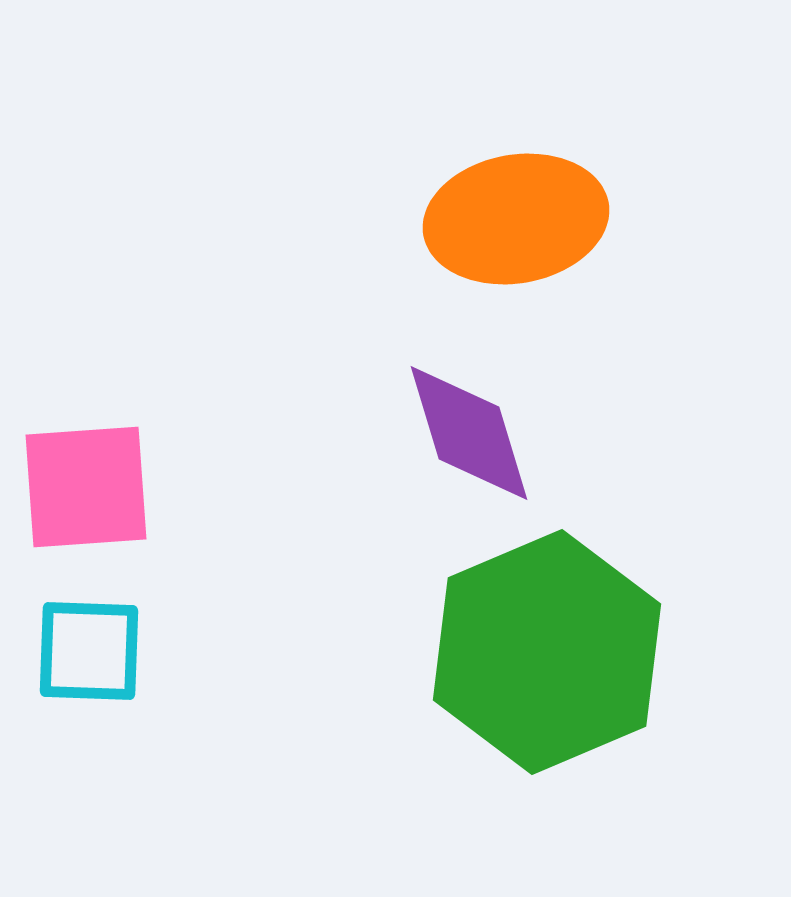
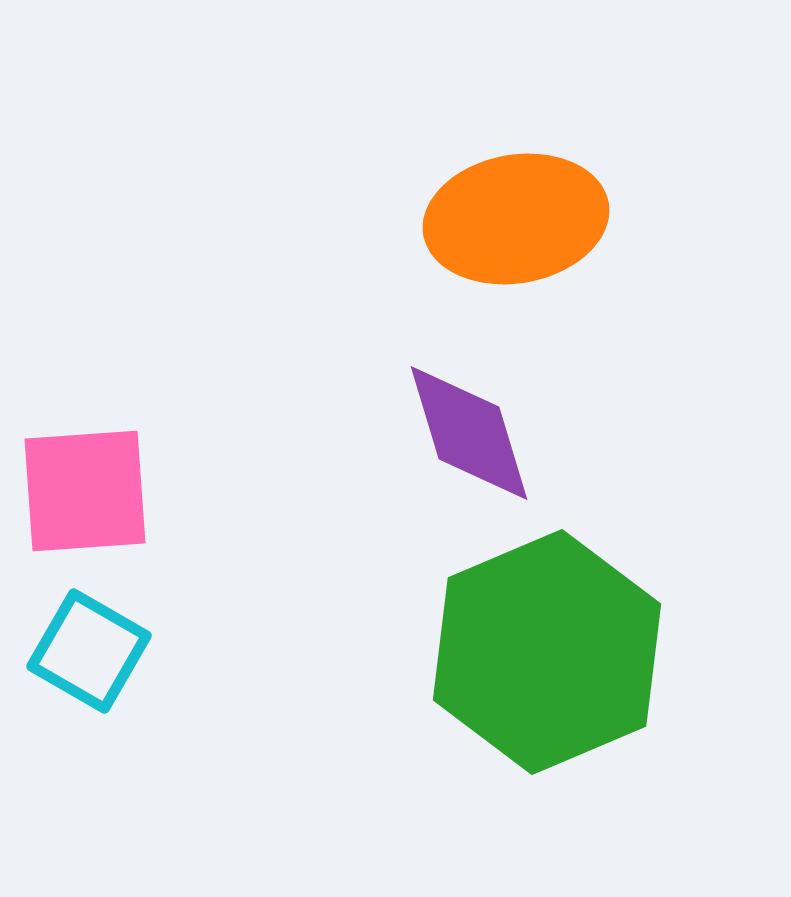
pink square: moved 1 px left, 4 px down
cyan square: rotated 28 degrees clockwise
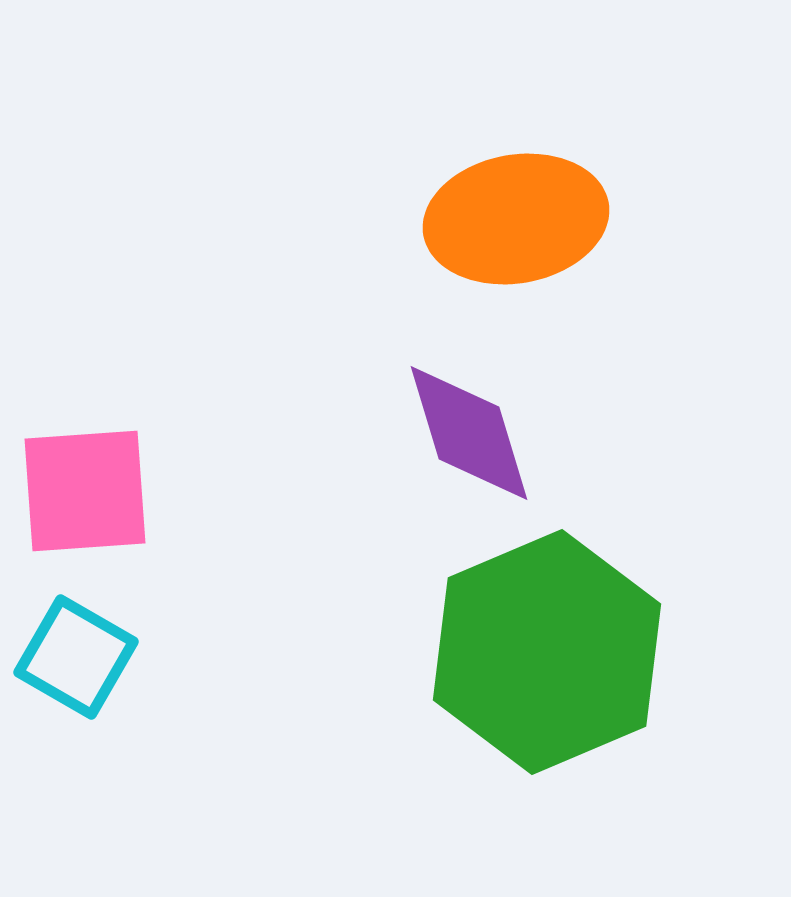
cyan square: moved 13 px left, 6 px down
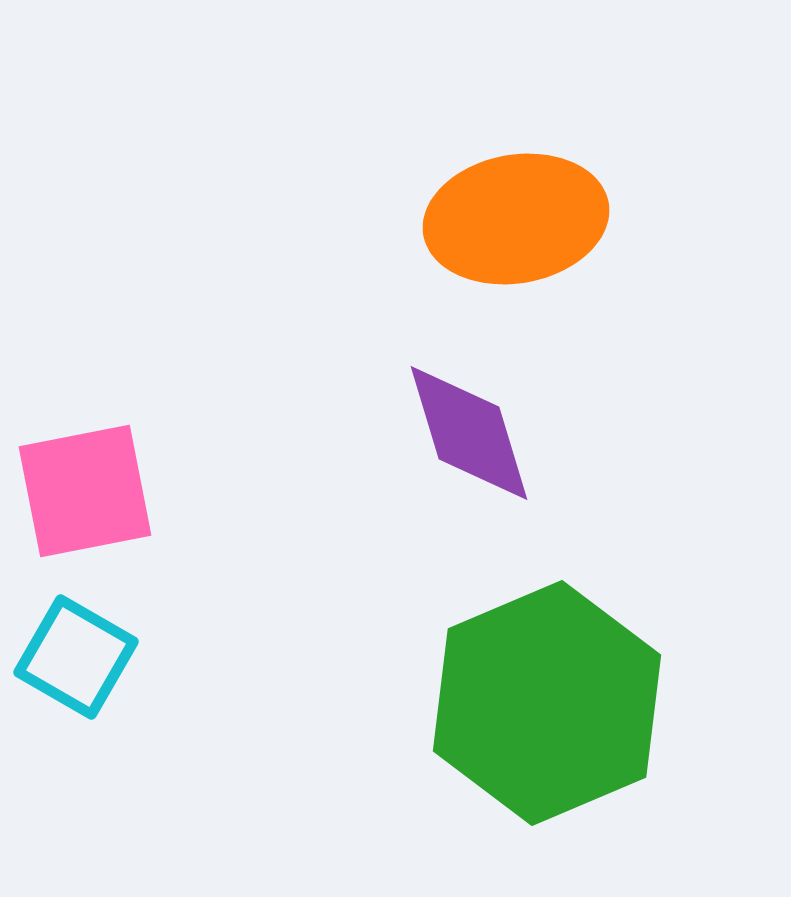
pink square: rotated 7 degrees counterclockwise
green hexagon: moved 51 px down
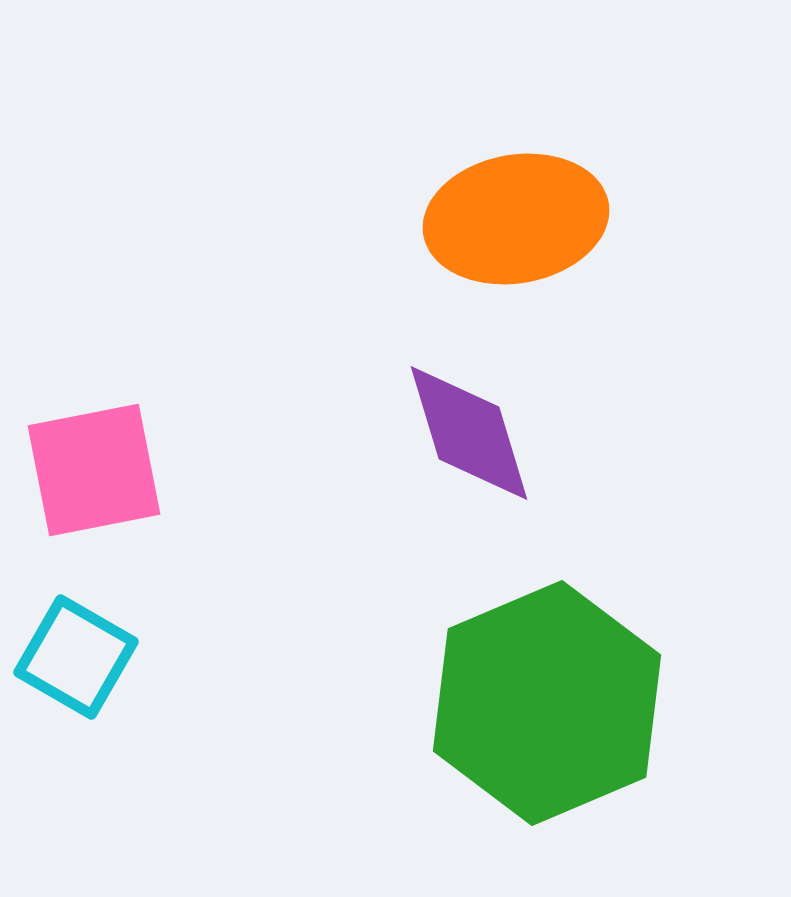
pink square: moved 9 px right, 21 px up
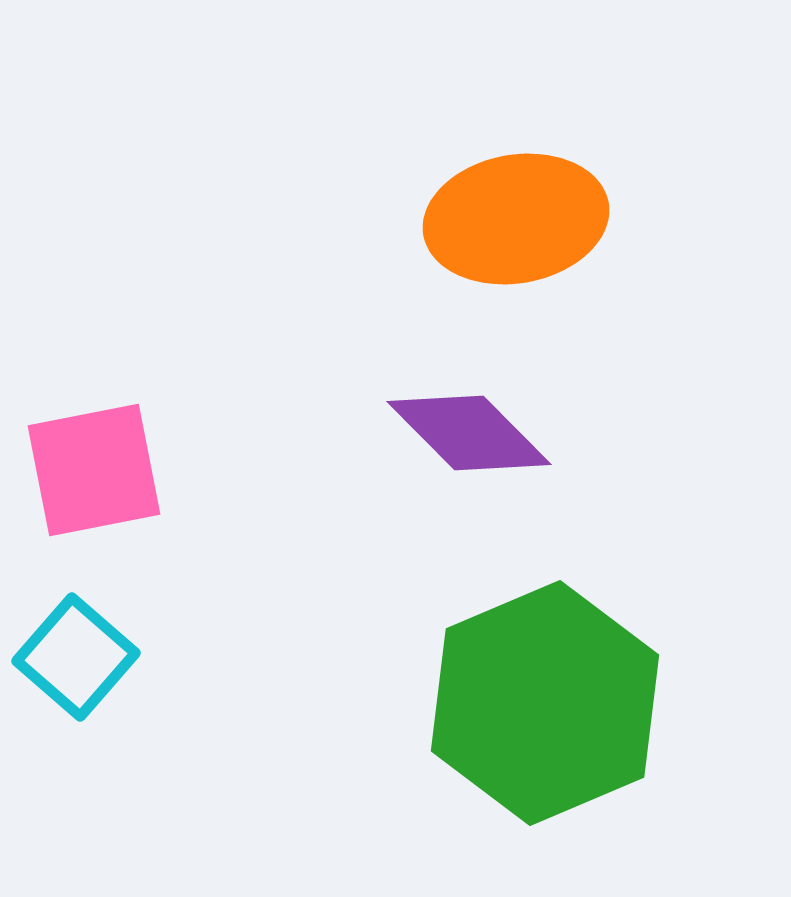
purple diamond: rotated 28 degrees counterclockwise
cyan square: rotated 11 degrees clockwise
green hexagon: moved 2 px left
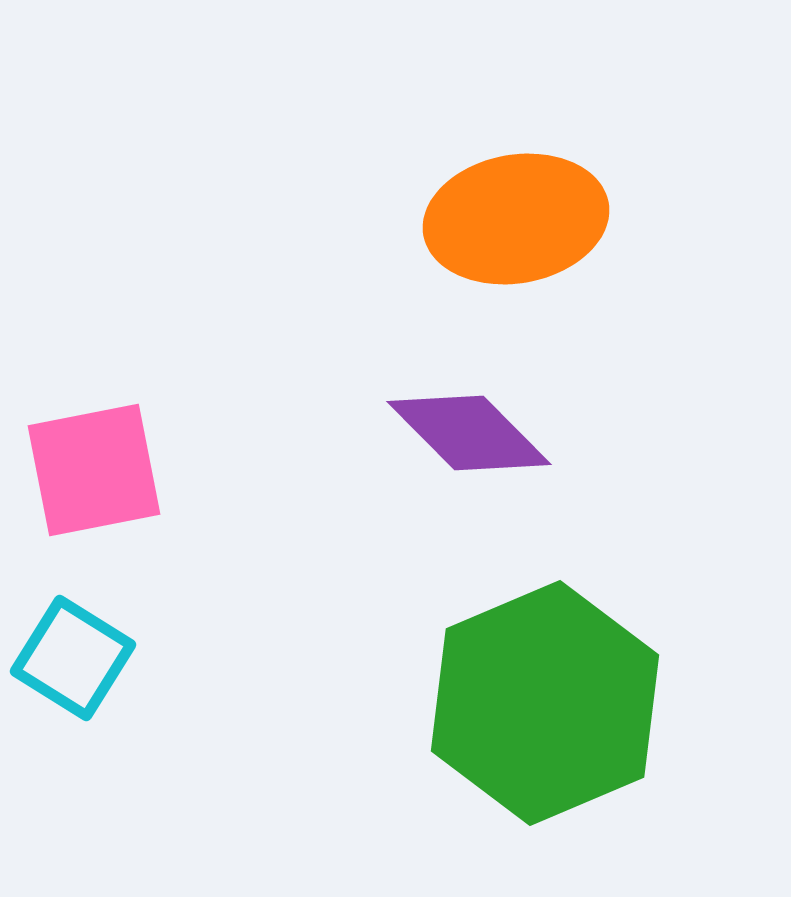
cyan square: moved 3 px left, 1 px down; rotated 9 degrees counterclockwise
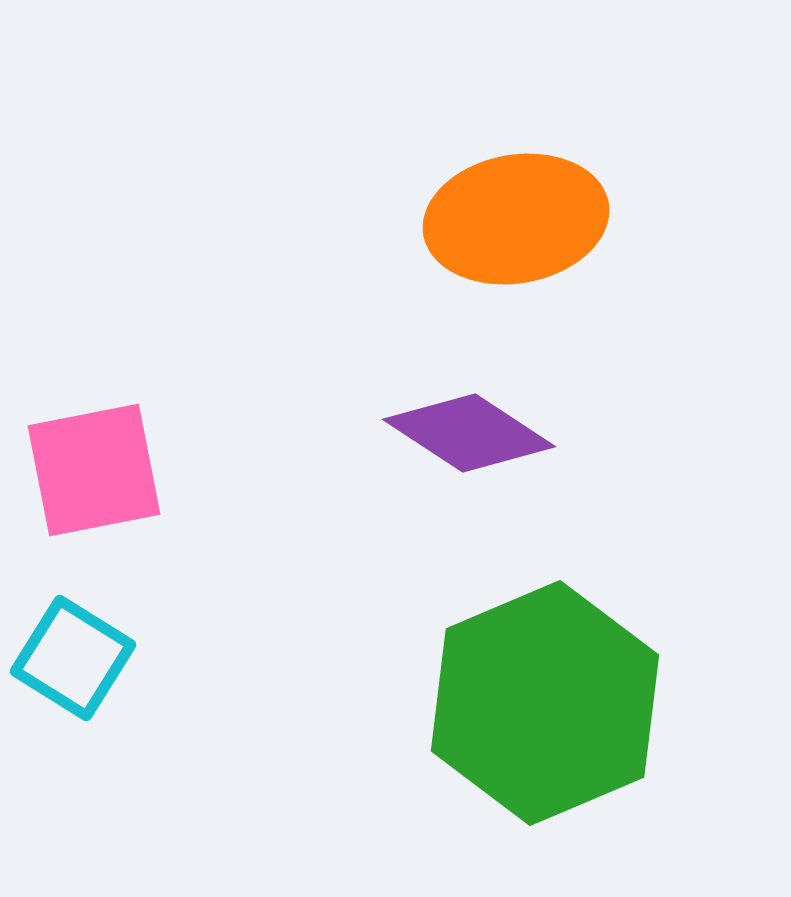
purple diamond: rotated 12 degrees counterclockwise
